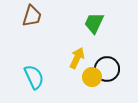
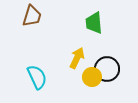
green trapezoid: rotated 30 degrees counterclockwise
cyan semicircle: moved 3 px right
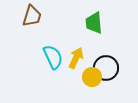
yellow arrow: moved 1 px left
black circle: moved 1 px left, 1 px up
cyan semicircle: moved 16 px right, 20 px up
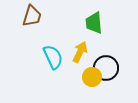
yellow arrow: moved 4 px right, 6 px up
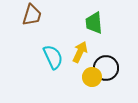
brown trapezoid: moved 1 px up
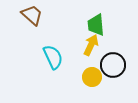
brown trapezoid: rotated 65 degrees counterclockwise
green trapezoid: moved 2 px right, 2 px down
yellow arrow: moved 11 px right, 7 px up
black circle: moved 7 px right, 3 px up
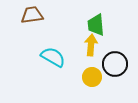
brown trapezoid: rotated 50 degrees counterclockwise
yellow arrow: rotated 20 degrees counterclockwise
cyan semicircle: rotated 35 degrees counterclockwise
black circle: moved 2 px right, 1 px up
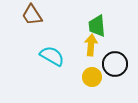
brown trapezoid: rotated 115 degrees counterclockwise
green trapezoid: moved 1 px right, 1 px down
cyan semicircle: moved 1 px left, 1 px up
